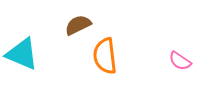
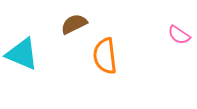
brown semicircle: moved 4 px left, 1 px up
pink semicircle: moved 1 px left, 26 px up
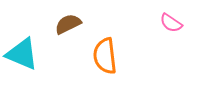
brown semicircle: moved 6 px left
pink semicircle: moved 8 px left, 12 px up
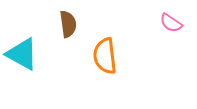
brown semicircle: rotated 108 degrees clockwise
cyan triangle: rotated 6 degrees clockwise
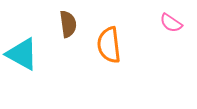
orange semicircle: moved 4 px right, 11 px up
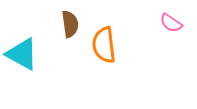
brown semicircle: moved 2 px right
orange semicircle: moved 5 px left
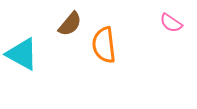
brown semicircle: rotated 48 degrees clockwise
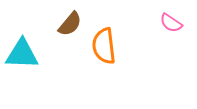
orange semicircle: moved 1 px down
cyan triangle: rotated 27 degrees counterclockwise
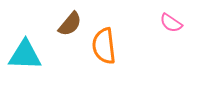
cyan triangle: moved 3 px right, 1 px down
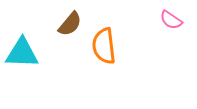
pink semicircle: moved 3 px up
cyan triangle: moved 3 px left, 2 px up
